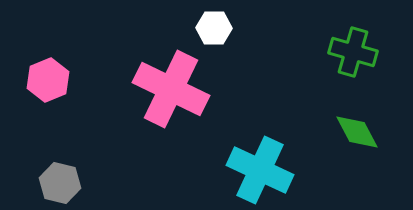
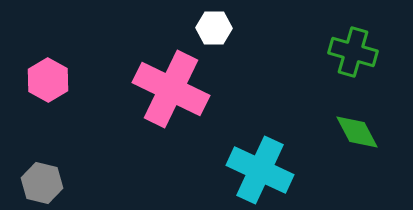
pink hexagon: rotated 9 degrees counterclockwise
gray hexagon: moved 18 px left
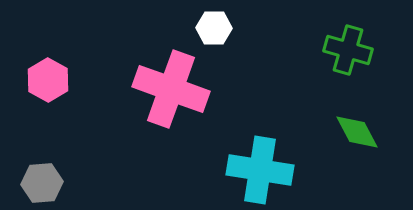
green cross: moved 5 px left, 2 px up
pink cross: rotated 6 degrees counterclockwise
cyan cross: rotated 16 degrees counterclockwise
gray hexagon: rotated 18 degrees counterclockwise
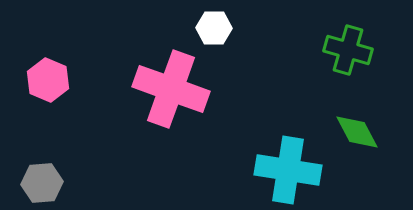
pink hexagon: rotated 6 degrees counterclockwise
cyan cross: moved 28 px right
